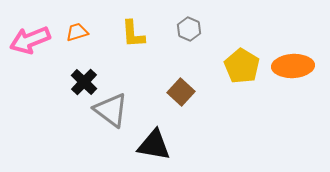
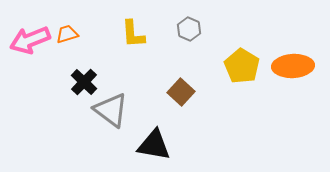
orange trapezoid: moved 10 px left, 2 px down
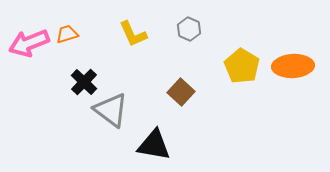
yellow L-shape: rotated 20 degrees counterclockwise
pink arrow: moved 1 px left, 3 px down
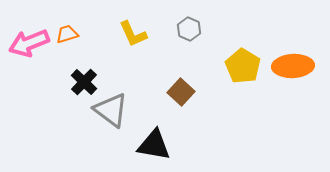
yellow pentagon: moved 1 px right
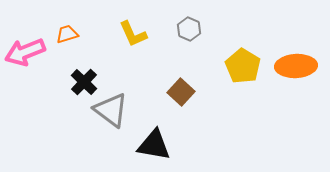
pink arrow: moved 4 px left, 9 px down
orange ellipse: moved 3 px right
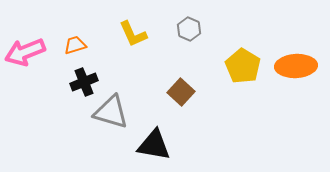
orange trapezoid: moved 8 px right, 11 px down
black cross: rotated 24 degrees clockwise
gray triangle: moved 2 px down; rotated 21 degrees counterclockwise
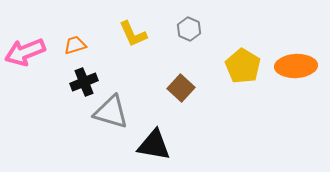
brown square: moved 4 px up
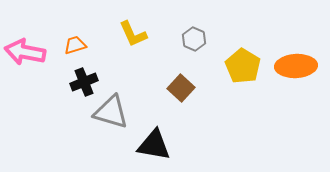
gray hexagon: moved 5 px right, 10 px down
pink arrow: rotated 33 degrees clockwise
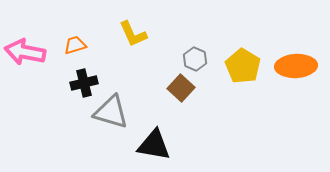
gray hexagon: moved 1 px right, 20 px down
black cross: moved 1 px down; rotated 8 degrees clockwise
